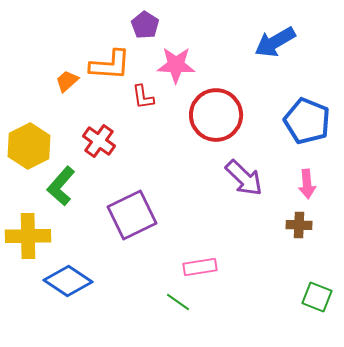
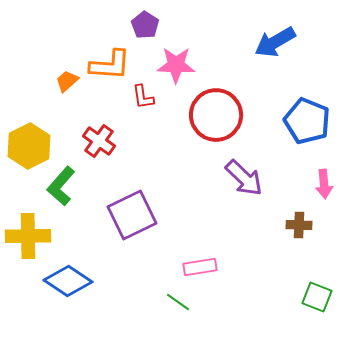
pink arrow: moved 17 px right
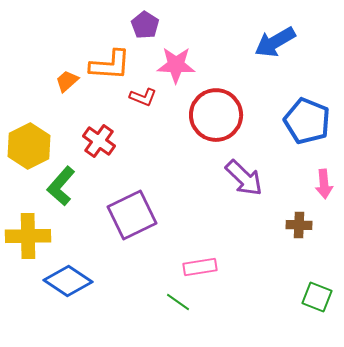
red L-shape: rotated 60 degrees counterclockwise
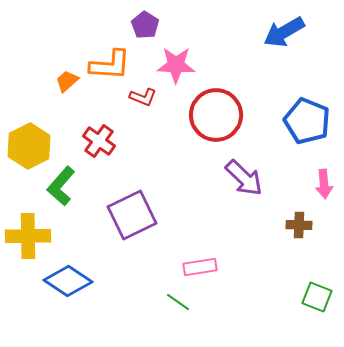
blue arrow: moved 9 px right, 10 px up
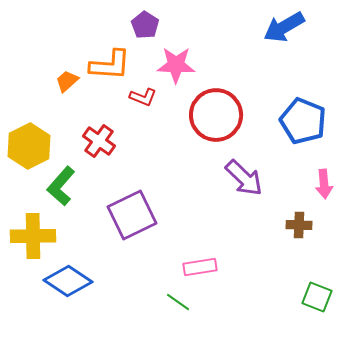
blue arrow: moved 5 px up
blue pentagon: moved 4 px left
yellow cross: moved 5 px right
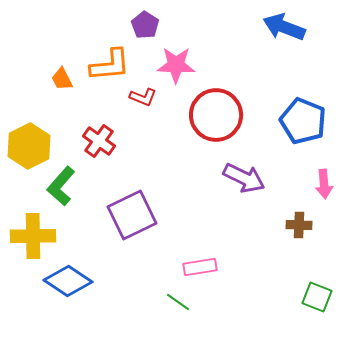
blue arrow: rotated 51 degrees clockwise
orange L-shape: rotated 9 degrees counterclockwise
orange trapezoid: moved 5 px left, 2 px up; rotated 75 degrees counterclockwise
purple arrow: rotated 18 degrees counterclockwise
